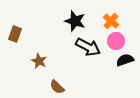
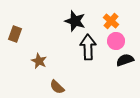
black arrow: rotated 120 degrees counterclockwise
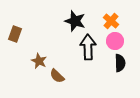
pink circle: moved 1 px left
black semicircle: moved 5 px left, 3 px down; rotated 108 degrees clockwise
brown semicircle: moved 11 px up
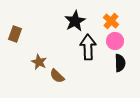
black star: rotated 25 degrees clockwise
brown star: moved 1 px down
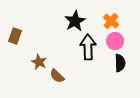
brown rectangle: moved 2 px down
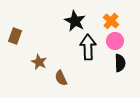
black star: rotated 15 degrees counterclockwise
brown semicircle: moved 4 px right, 2 px down; rotated 21 degrees clockwise
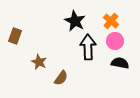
black semicircle: rotated 78 degrees counterclockwise
brown semicircle: rotated 119 degrees counterclockwise
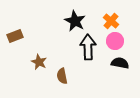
brown rectangle: rotated 49 degrees clockwise
brown semicircle: moved 1 px right, 2 px up; rotated 133 degrees clockwise
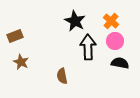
brown star: moved 18 px left
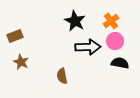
orange cross: rotated 14 degrees clockwise
black arrow: rotated 90 degrees clockwise
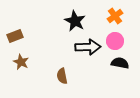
orange cross: moved 4 px right, 5 px up
